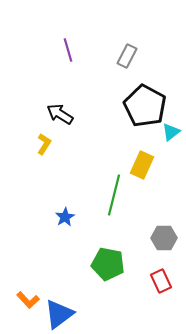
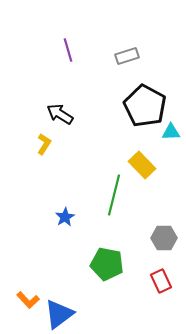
gray rectangle: rotated 45 degrees clockwise
cyan triangle: rotated 36 degrees clockwise
yellow rectangle: rotated 68 degrees counterclockwise
green pentagon: moved 1 px left
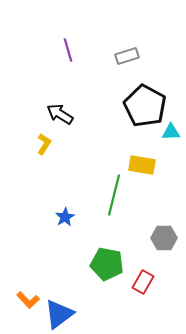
yellow rectangle: rotated 36 degrees counterclockwise
red rectangle: moved 18 px left, 1 px down; rotated 55 degrees clockwise
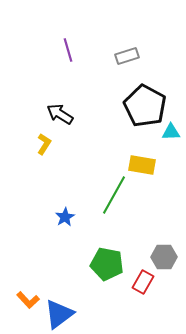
green line: rotated 15 degrees clockwise
gray hexagon: moved 19 px down
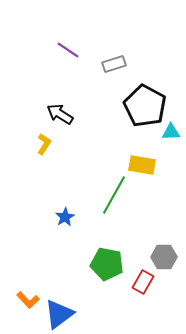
purple line: rotated 40 degrees counterclockwise
gray rectangle: moved 13 px left, 8 px down
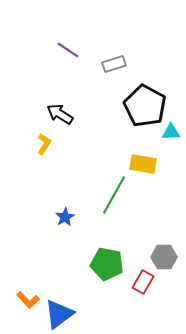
yellow rectangle: moved 1 px right, 1 px up
